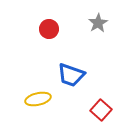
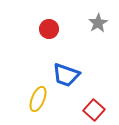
blue trapezoid: moved 5 px left
yellow ellipse: rotated 55 degrees counterclockwise
red square: moved 7 px left
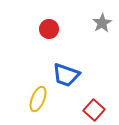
gray star: moved 4 px right
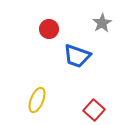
blue trapezoid: moved 11 px right, 19 px up
yellow ellipse: moved 1 px left, 1 px down
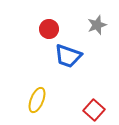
gray star: moved 5 px left, 2 px down; rotated 12 degrees clockwise
blue trapezoid: moved 9 px left
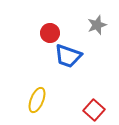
red circle: moved 1 px right, 4 px down
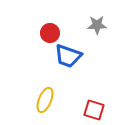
gray star: rotated 18 degrees clockwise
yellow ellipse: moved 8 px right
red square: rotated 25 degrees counterclockwise
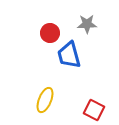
gray star: moved 10 px left, 1 px up
blue trapezoid: moved 1 px right, 1 px up; rotated 56 degrees clockwise
red square: rotated 10 degrees clockwise
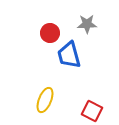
red square: moved 2 px left, 1 px down
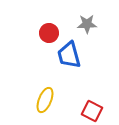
red circle: moved 1 px left
